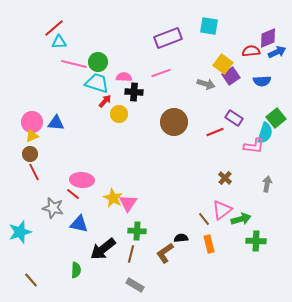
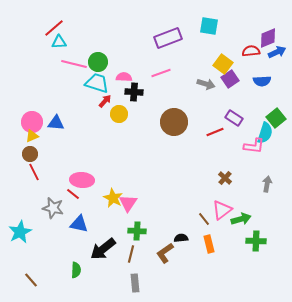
purple square at (231, 76): moved 1 px left, 3 px down
cyan star at (20, 232): rotated 10 degrees counterclockwise
gray rectangle at (135, 285): moved 2 px up; rotated 54 degrees clockwise
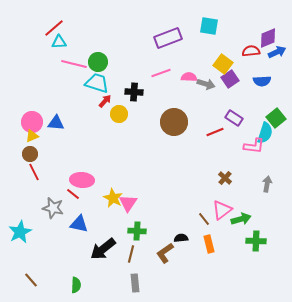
pink semicircle at (124, 77): moved 65 px right
green semicircle at (76, 270): moved 15 px down
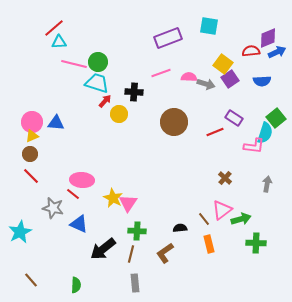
red line at (34, 172): moved 3 px left, 4 px down; rotated 18 degrees counterclockwise
blue triangle at (79, 224): rotated 12 degrees clockwise
black semicircle at (181, 238): moved 1 px left, 10 px up
green cross at (256, 241): moved 2 px down
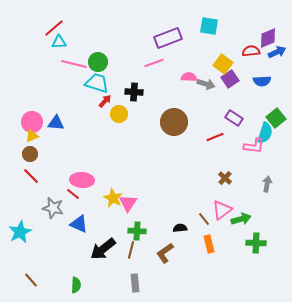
pink line at (161, 73): moved 7 px left, 10 px up
red line at (215, 132): moved 5 px down
brown line at (131, 254): moved 4 px up
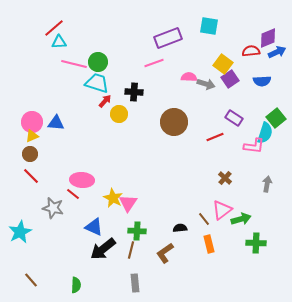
blue triangle at (79, 224): moved 15 px right, 3 px down
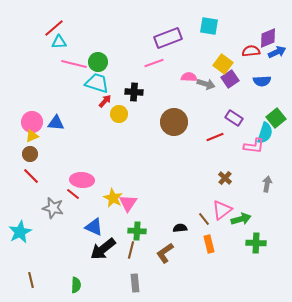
brown line at (31, 280): rotated 28 degrees clockwise
